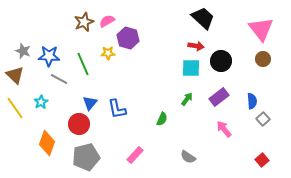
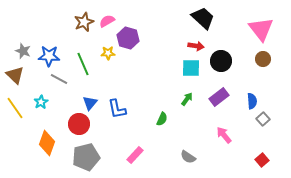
pink arrow: moved 6 px down
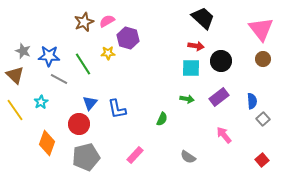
green line: rotated 10 degrees counterclockwise
green arrow: rotated 64 degrees clockwise
yellow line: moved 2 px down
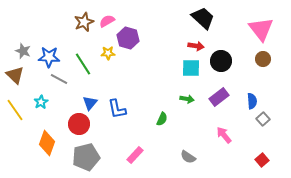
blue star: moved 1 px down
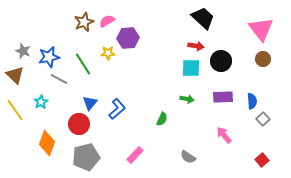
purple hexagon: rotated 20 degrees counterclockwise
blue star: rotated 15 degrees counterclockwise
purple rectangle: moved 4 px right; rotated 36 degrees clockwise
blue L-shape: rotated 120 degrees counterclockwise
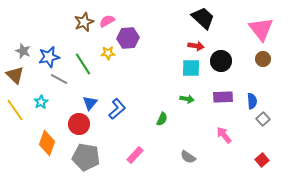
gray pentagon: rotated 24 degrees clockwise
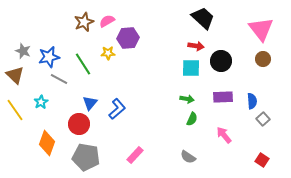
green semicircle: moved 30 px right
red square: rotated 16 degrees counterclockwise
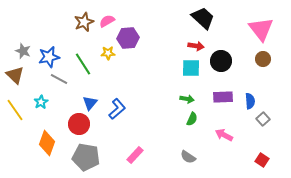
blue semicircle: moved 2 px left
pink arrow: rotated 24 degrees counterclockwise
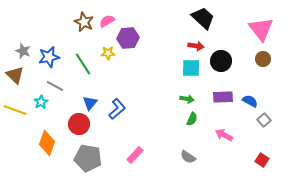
brown star: rotated 24 degrees counterclockwise
gray line: moved 4 px left, 7 px down
blue semicircle: rotated 56 degrees counterclockwise
yellow line: rotated 35 degrees counterclockwise
gray square: moved 1 px right, 1 px down
gray pentagon: moved 2 px right, 1 px down
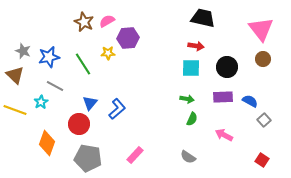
black trapezoid: rotated 30 degrees counterclockwise
black circle: moved 6 px right, 6 px down
